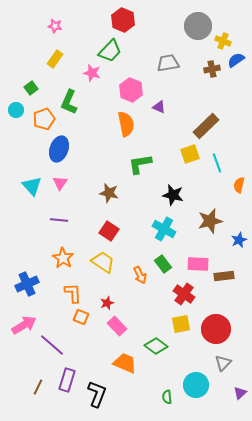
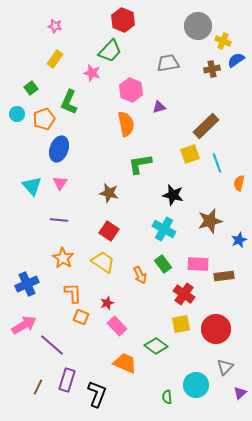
purple triangle at (159, 107): rotated 40 degrees counterclockwise
cyan circle at (16, 110): moved 1 px right, 4 px down
orange semicircle at (239, 185): moved 2 px up
gray triangle at (223, 363): moved 2 px right, 4 px down
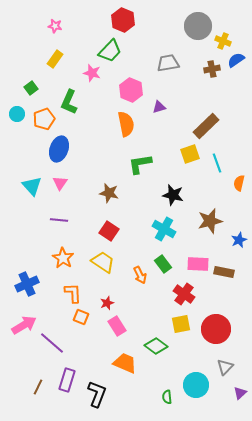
brown rectangle at (224, 276): moved 4 px up; rotated 18 degrees clockwise
pink rectangle at (117, 326): rotated 12 degrees clockwise
purple line at (52, 345): moved 2 px up
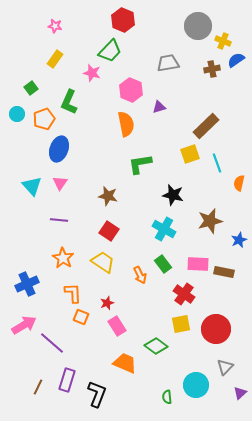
brown star at (109, 193): moved 1 px left, 3 px down
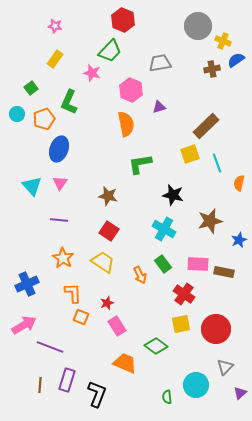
gray trapezoid at (168, 63): moved 8 px left
purple line at (52, 343): moved 2 px left, 4 px down; rotated 20 degrees counterclockwise
brown line at (38, 387): moved 2 px right, 2 px up; rotated 21 degrees counterclockwise
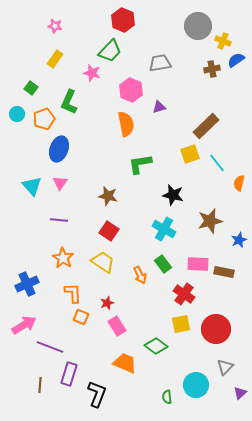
green square at (31, 88): rotated 16 degrees counterclockwise
cyan line at (217, 163): rotated 18 degrees counterclockwise
purple rectangle at (67, 380): moved 2 px right, 6 px up
